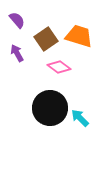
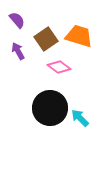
purple arrow: moved 1 px right, 2 px up
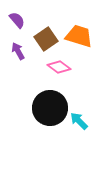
cyan arrow: moved 1 px left, 3 px down
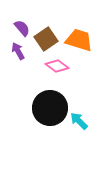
purple semicircle: moved 5 px right, 8 px down
orange trapezoid: moved 4 px down
pink diamond: moved 2 px left, 1 px up
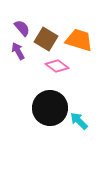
brown square: rotated 25 degrees counterclockwise
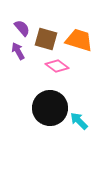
brown square: rotated 15 degrees counterclockwise
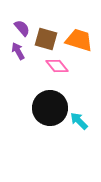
pink diamond: rotated 15 degrees clockwise
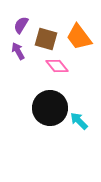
purple semicircle: moved 1 px left, 3 px up; rotated 108 degrees counterclockwise
orange trapezoid: moved 3 px up; rotated 144 degrees counterclockwise
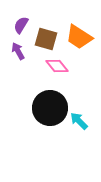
orange trapezoid: rotated 20 degrees counterclockwise
